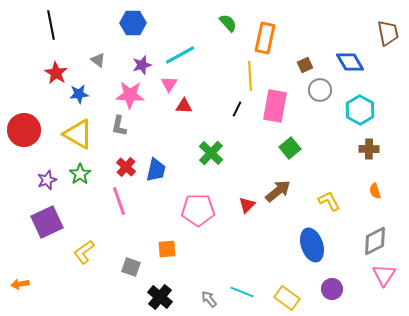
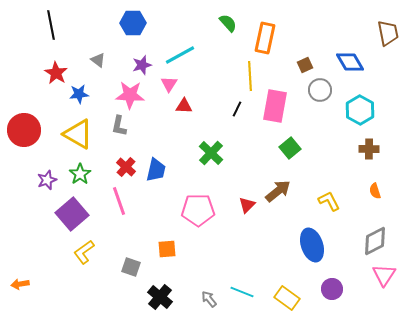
purple square at (47, 222): moved 25 px right, 8 px up; rotated 16 degrees counterclockwise
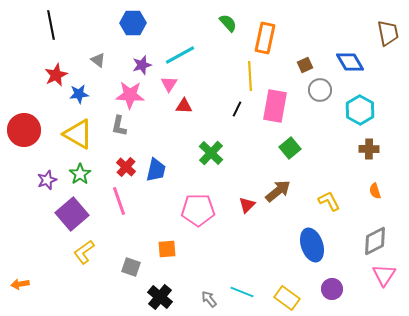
red star at (56, 73): moved 2 px down; rotated 15 degrees clockwise
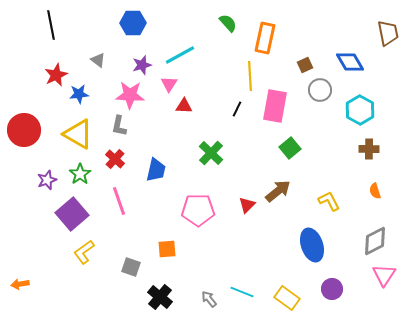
red cross at (126, 167): moved 11 px left, 8 px up
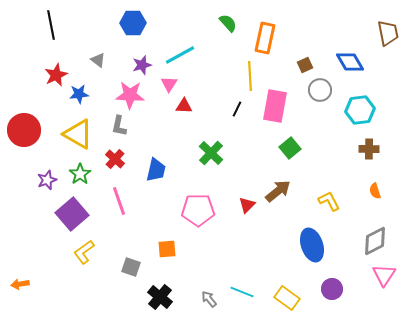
cyan hexagon at (360, 110): rotated 24 degrees clockwise
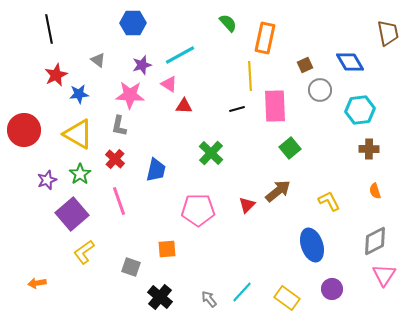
black line at (51, 25): moved 2 px left, 4 px down
pink triangle at (169, 84): rotated 30 degrees counterclockwise
pink rectangle at (275, 106): rotated 12 degrees counterclockwise
black line at (237, 109): rotated 49 degrees clockwise
orange arrow at (20, 284): moved 17 px right, 1 px up
cyan line at (242, 292): rotated 70 degrees counterclockwise
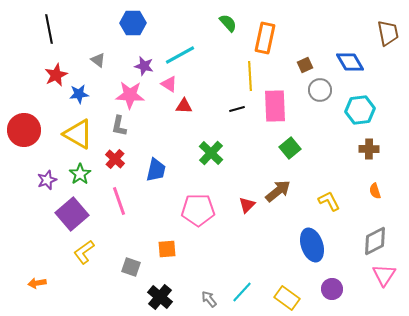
purple star at (142, 65): moved 2 px right, 1 px down; rotated 30 degrees clockwise
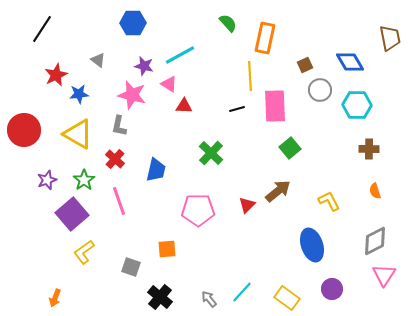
black line at (49, 29): moved 7 px left; rotated 44 degrees clockwise
brown trapezoid at (388, 33): moved 2 px right, 5 px down
pink star at (130, 95): moved 2 px right; rotated 12 degrees clockwise
cyan hexagon at (360, 110): moved 3 px left, 5 px up; rotated 8 degrees clockwise
green star at (80, 174): moved 4 px right, 6 px down
orange arrow at (37, 283): moved 18 px right, 15 px down; rotated 60 degrees counterclockwise
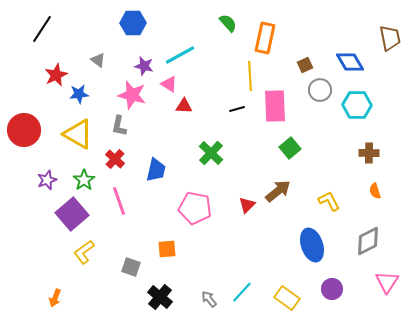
brown cross at (369, 149): moved 4 px down
pink pentagon at (198, 210): moved 3 px left, 2 px up; rotated 12 degrees clockwise
gray diamond at (375, 241): moved 7 px left
pink triangle at (384, 275): moved 3 px right, 7 px down
